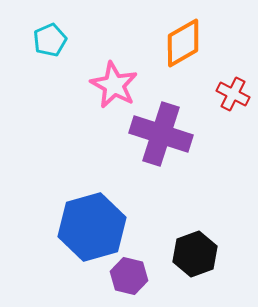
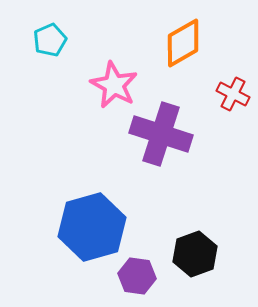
purple hexagon: moved 8 px right; rotated 6 degrees counterclockwise
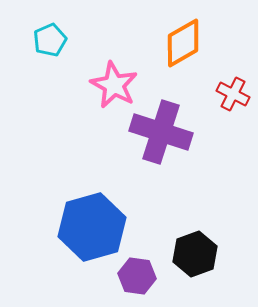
purple cross: moved 2 px up
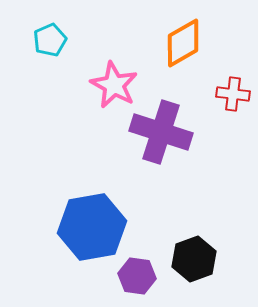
red cross: rotated 20 degrees counterclockwise
blue hexagon: rotated 6 degrees clockwise
black hexagon: moved 1 px left, 5 px down
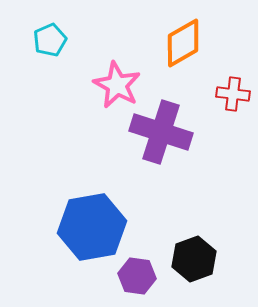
pink star: moved 3 px right
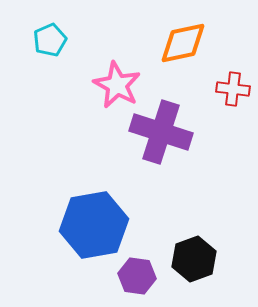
orange diamond: rotated 18 degrees clockwise
red cross: moved 5 px up
blue hexagon: moved 2 px right, 2 px up
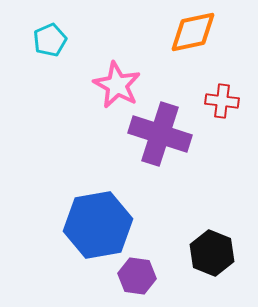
orange diamond: moved 10 px right, 11 px up
red cross: moved 11 px left, 12 px down
purple cross: moved 1 px left, 2 px down
blue hexagon: moved 4 px right
black hexagon: moved 18 px right, 6 px up; rotated 18 degrees counterclockwise
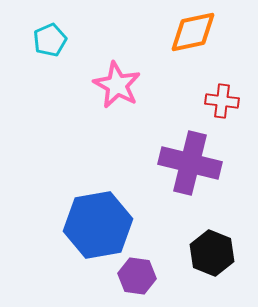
purple cross: moved 30 px right, 29 px down; rotated 4 degrees counterclockwise
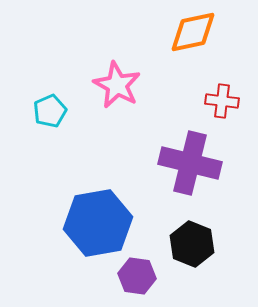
cyan pentagon: moved 71 px down
blue hexagon: moved 2 px up
black hexagon: moved 20 px left, 9 px up
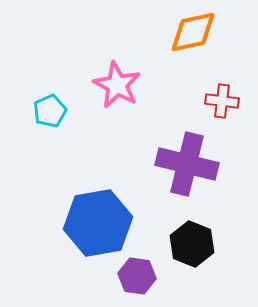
purple cross: moved 3 px left, 1 px down
